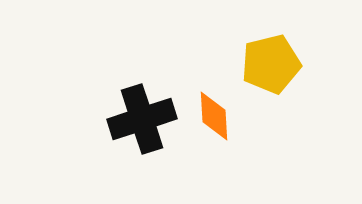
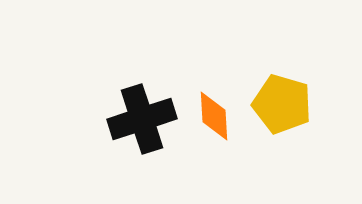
yellow pentagon: moved 11 px right, 40 px down; rotated 30 degrees clockwise
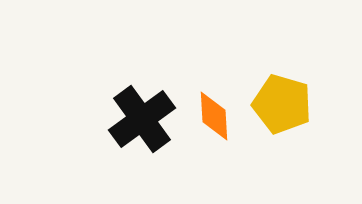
black cross: rotated 18 degrees counterclockwise
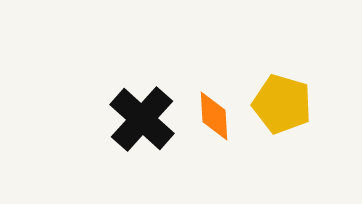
black cross: rotated 12 degrees counterclockwise
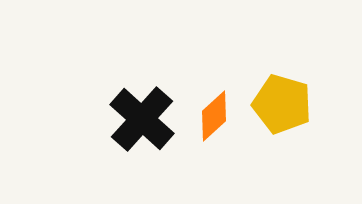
orange diamond: rotated 51 degrees clockwise
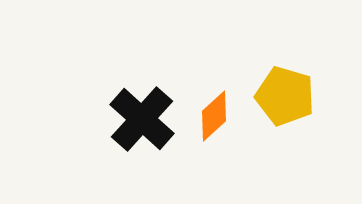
yellow pentagon: moved 3 px right, 8 px up
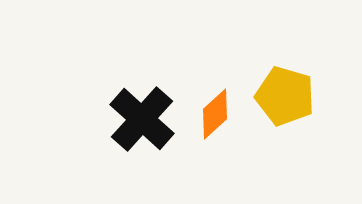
orange diamond: moved 1 px right, 2 px up
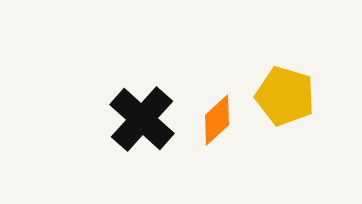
orange diamond: moved 2 px right, 6 px down
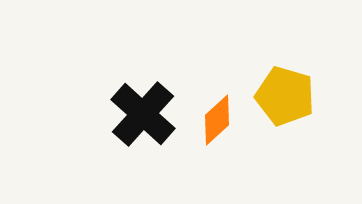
black cross: moved 1 px right, 5 px up
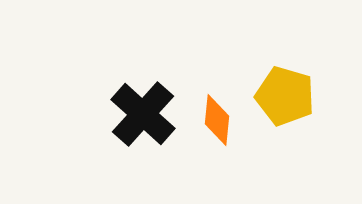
orange diamond: rotated 42 degrees counterclockwise
